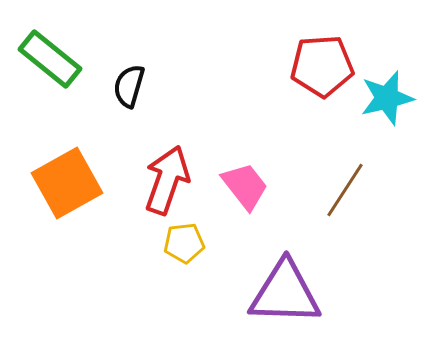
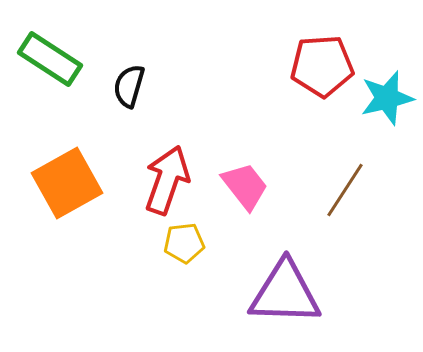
green rectangle: rotated 6 degrees counterclockwise
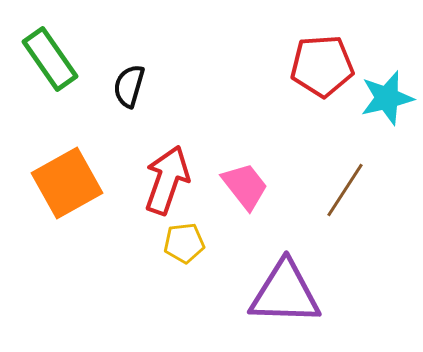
green rectangle: rotated 22 degrees clockwise
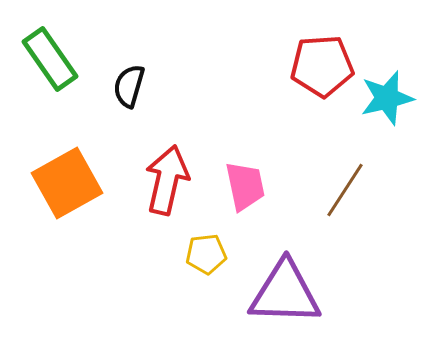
red arrow: rotated 6 degrees counterclockwise
pink trapezoid: rotated 26 degrees clockwise
yellow pentagon: moved 22 px right, 11 px down
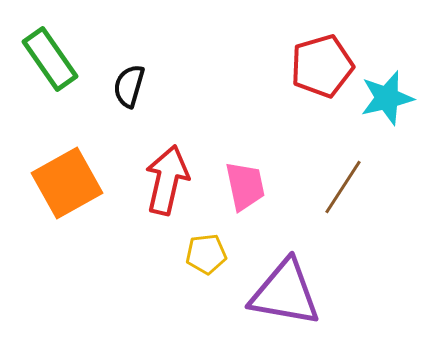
red pentagon: rotated 12 degrees counterclockwise
brown line: moved 2 px left, 3 px up
purple triangle: rotated 8 degrees clockwise
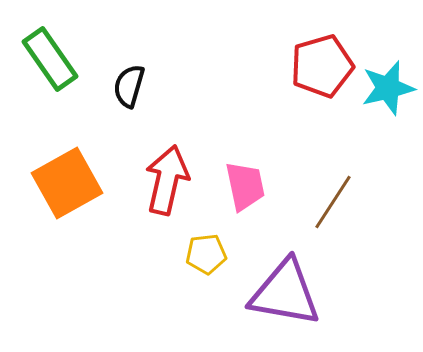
cyan star: moved 1 px right, 10 px up
brown line: moved 10 px left, 15 px down
